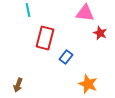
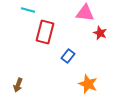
cyan line: rotated 64 degrees counterclockwise
red rectangle: moved 6 px up
blue rectangle: moved 2 px right, 1 px up
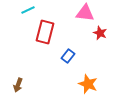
cyan line: rotated 40 degrees counterclockwise
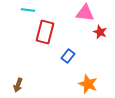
cyan line: rotated 32 degrees clockwise
red star: moved 1 px up
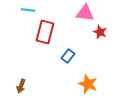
brown arrow: moved 3 px right, 1 px down
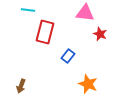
red star: moved 2 px down
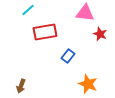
cyan line: rotated 48 degrees counterclockwise
red rectangle: rotated 65 degrees clockwise
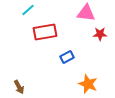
pink triangle: moved 1 px right
red star: rotated 24 degrees counterclockwise
blue rectangle: moved 1 px left, 1 px down; rotated 24 degrees clockwise
brown arrow: moved 2 px left, 1 px down; rotated 48 degrees counterclockwise
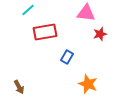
red star: rotated 16 degrees counterclockwise
blue rectangle: rotated 32 degrees counterclockwise
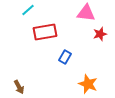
blue rectangle: moved 2 px left
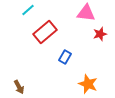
red rectangle: rotated 30 degrees counterclockwise
